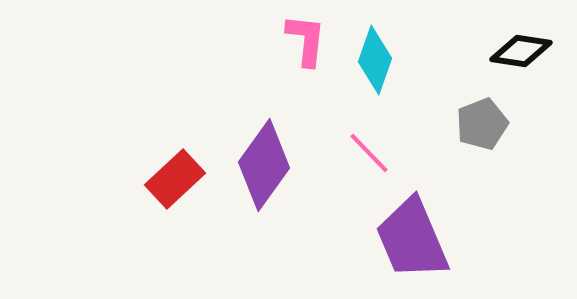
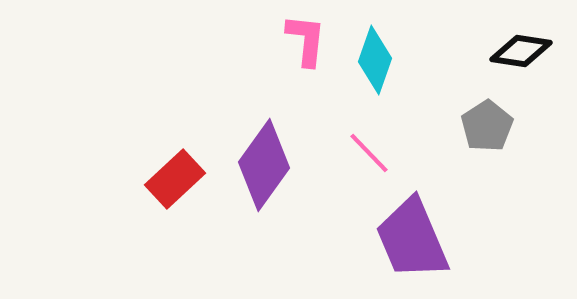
gray pentagon: moved 5 px right, 2 px down; rotated 12 degrees counterclockwise
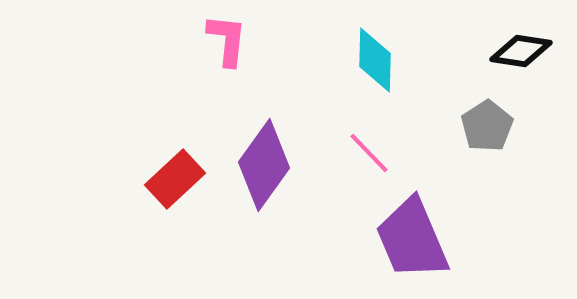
pink L-shape: moved 79 px left
cyan diamond: rotated 18 degrees counterclockwise
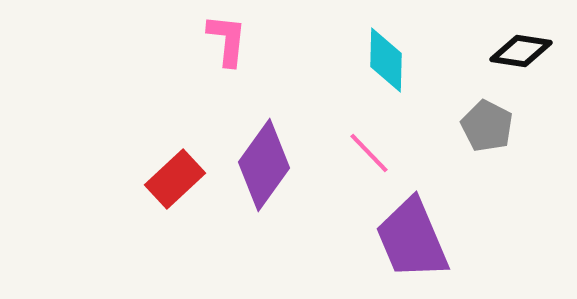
cyan diamond: moved 11 px right
gray pentagon: rotated 12 degrees counterclockwise
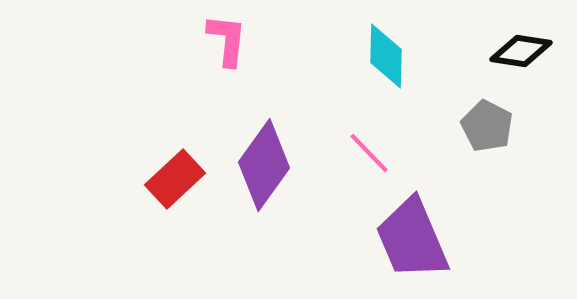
cyan diamond: moved 4 px up
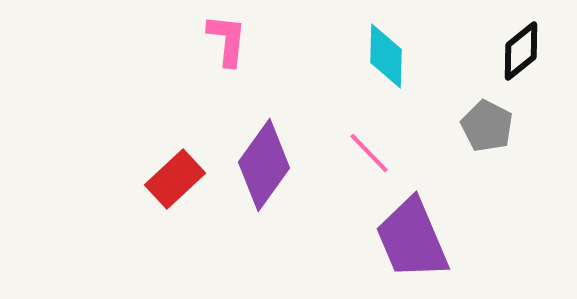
black diamond: rotated 48 degrees counterclockwise
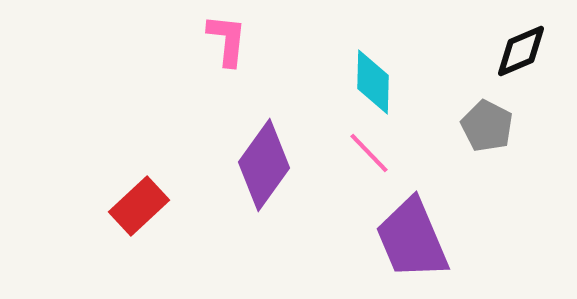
black diamond: rotated 16 degrees clockwise
cyan diamond: moved 13 px left, 26 px down
red rectangle: moved 36 px left, 27 px down
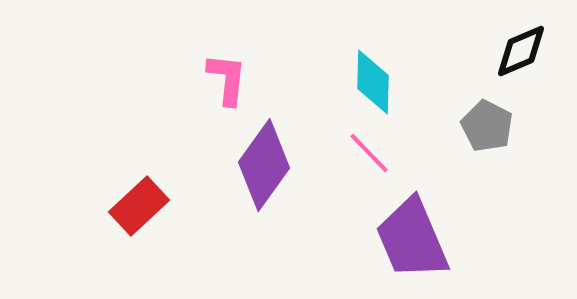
pink L-shape: moved 39 px down
